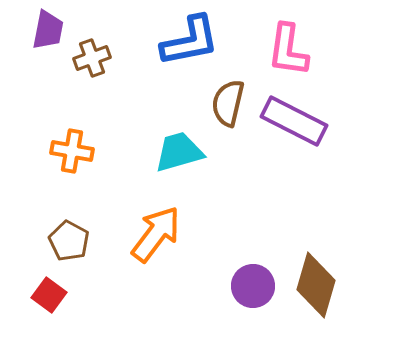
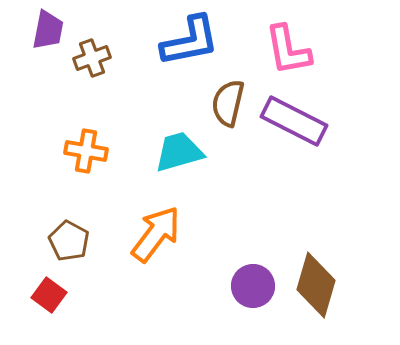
pink L-shape: rotated 18 degrees counterclockwise
orange cross: moved 14 px right
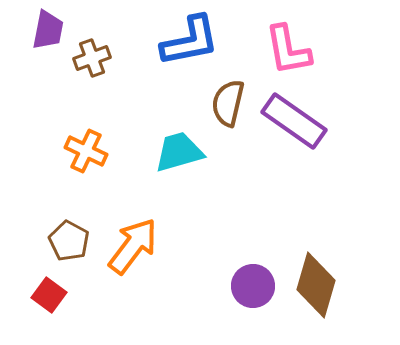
purple rectangle: rotated 8 degrees clockwise
orange cross: rotated 15 degrees clockwise
orange arrow: moved 23 px left, 12 px down
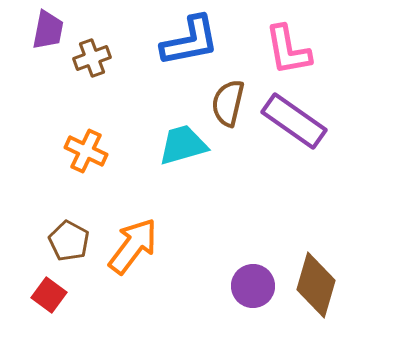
cyan trapezoid: moved 4 px right, 7 px up
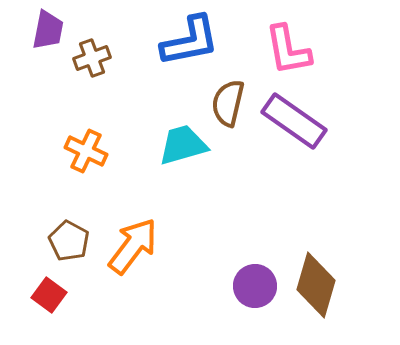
purple circle: moved 2 px right
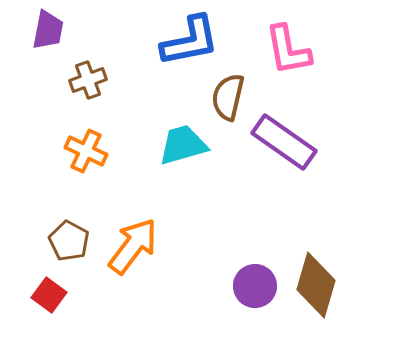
brown cross: moved 4 px left, 22 px down
brown semicircle: moved 6 px up
purple rectangle: moved 10 px left, 21 px down
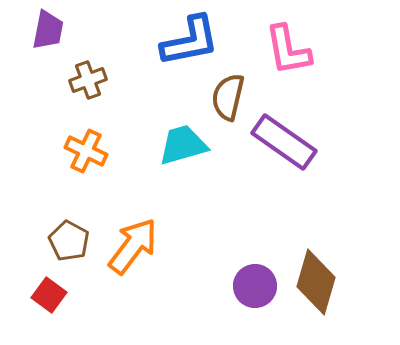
brown diamond: moved 3 px up
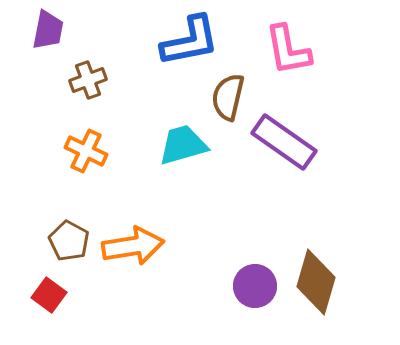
orange arrow: rotated 44 degrees clockwise
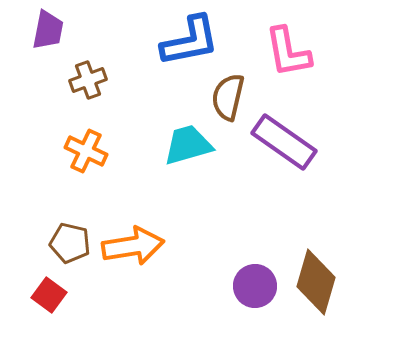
pink L-shape: moved 2 px down
cyan trapezoid: moved 5 px right
brown pentagon: moved 1 px right, 2 px down; rotated 15 degrees counterclockwise
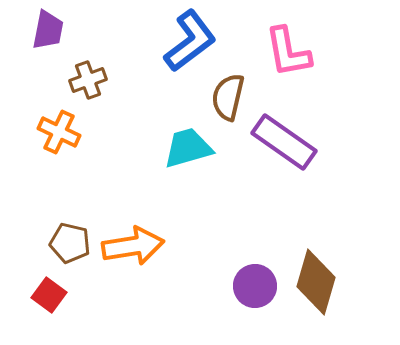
blue L-shape: rotated 26 degrees counterclockwise
cyan trapezoid: moved 3 px down
orange cross: moved 27 px left, 19 px up
